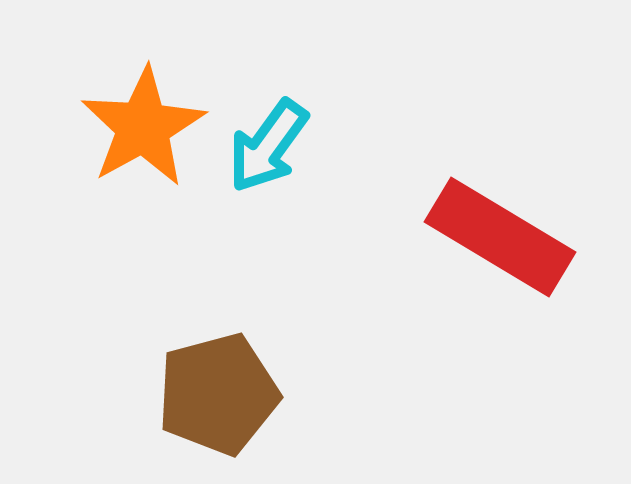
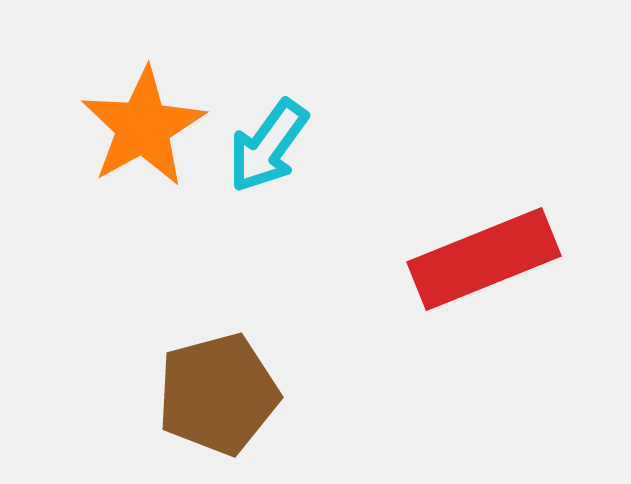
red rectangle: moved 16 px left, 22 px down; rotated 53 degrees counterclockwise
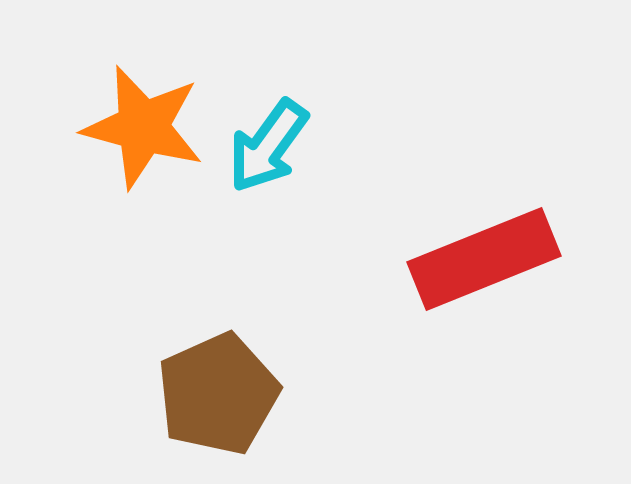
orange star: rotated 28 degrees counterclockwise
brown pentagon: rotated 9 degrees counterclockwise
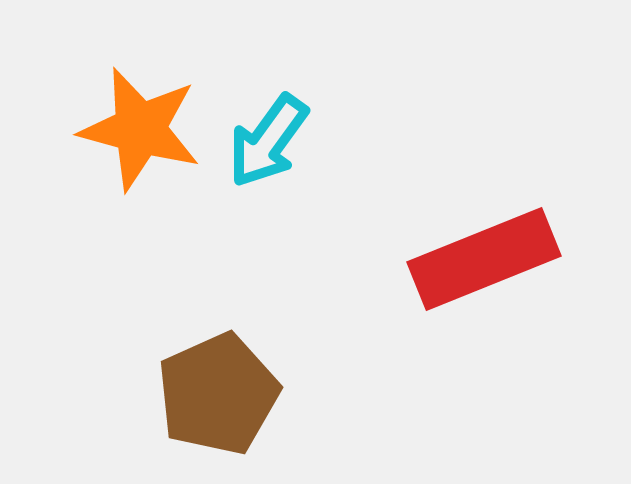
orange star: moved 3 px left, 2 px down
cyan arrow: moved 5 px up
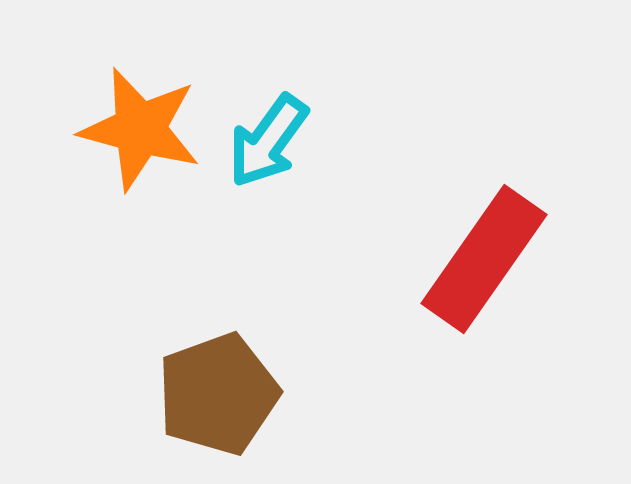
red rectangle: rotated 33 degrees counterclockwise
brown pentagon: rotated 4 degrees clockwise
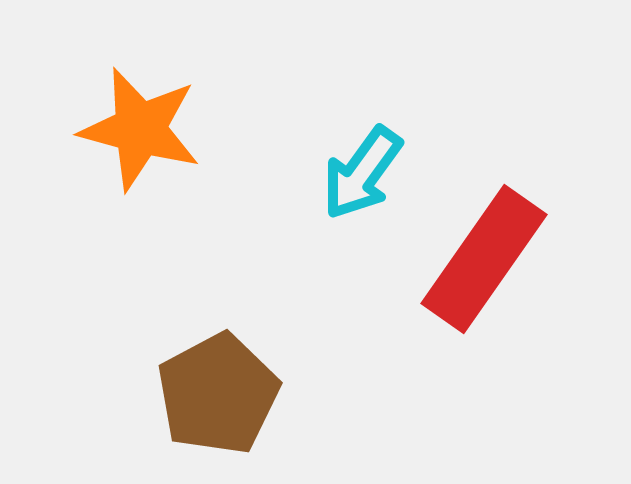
cyan arrow: moved 94 px right, 32 px down
brown pentagon: rotated 8 degrees counterclockwise
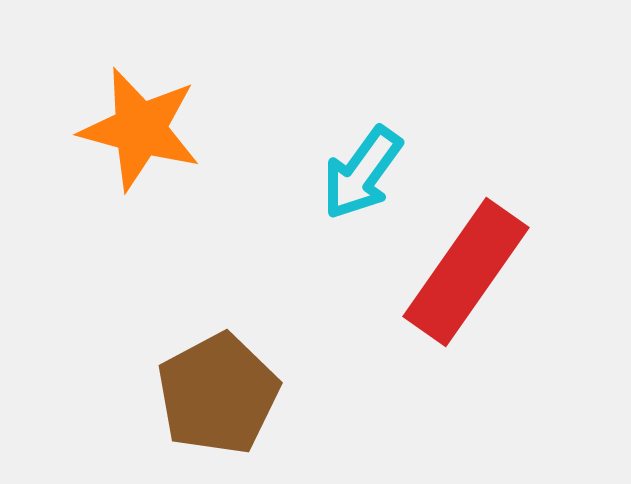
red rectangle: moved 18 px left, 13 px down
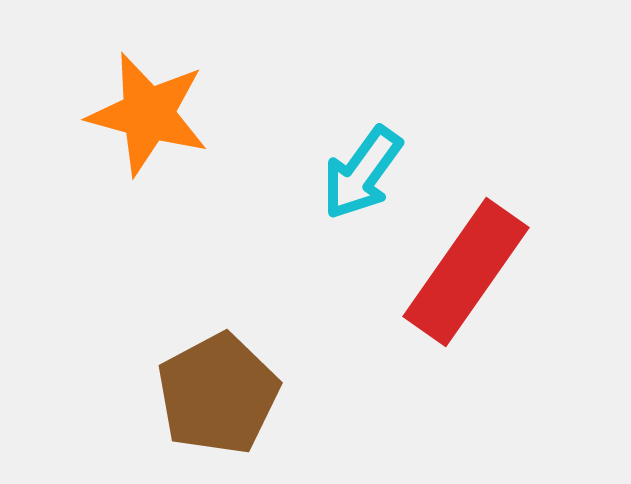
orange star: moved 8 px right, 15 px up
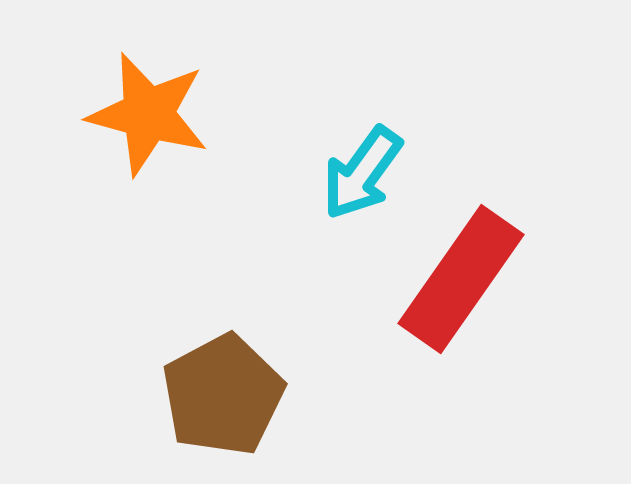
red rectangle: moved 5 px left, 7 px down
brown pentagon: moved 5 px right, 1 px down
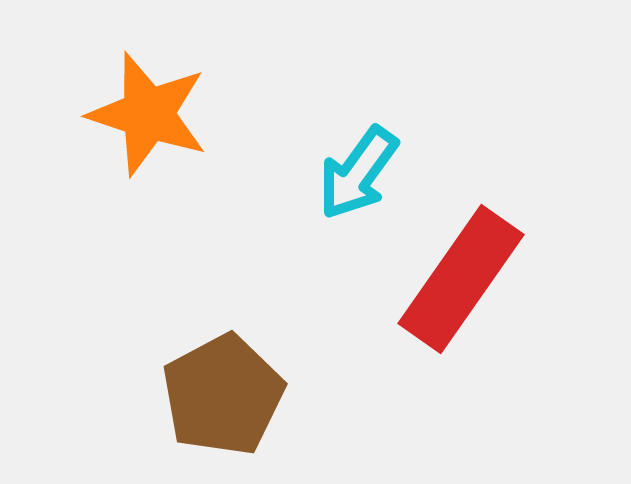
orange star: rotated 3 degrees clockwise
cyan arrow: moved 4 px left
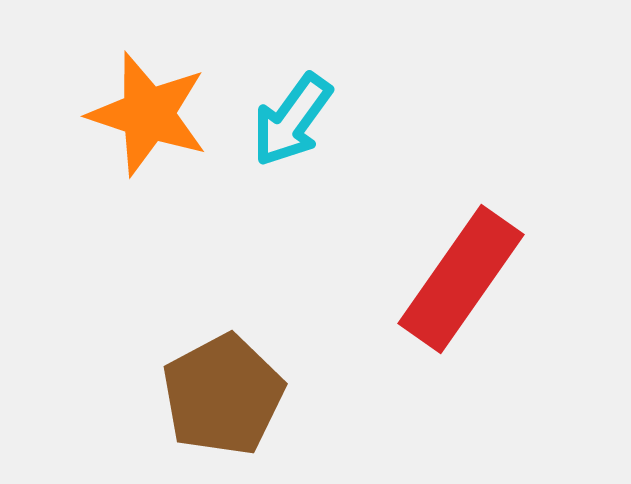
cyan arrow: moved 66 px left, 53 px up
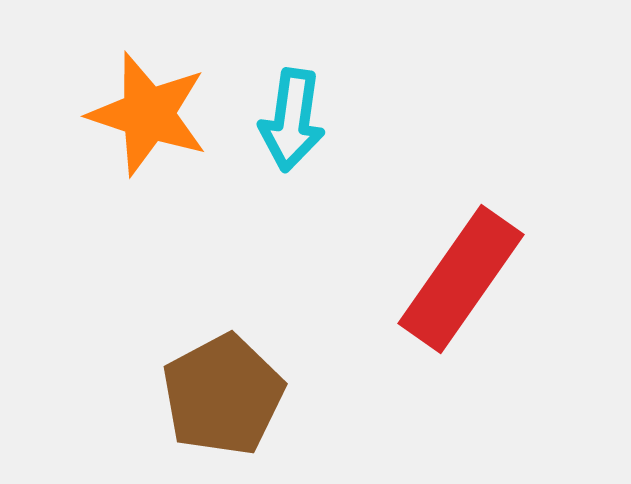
cyan arrow: rotated 28 degrees counterclockwise
